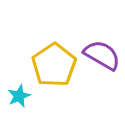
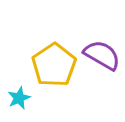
cyan star: moved 2 px down
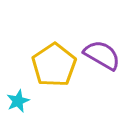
cyan star: moved 1 px left, 3 px down
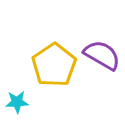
cyan star: moved 1 px left, 1 px down; rotated 20 degrees clockwise
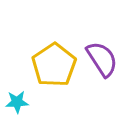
purple semicircle: moved 4 px down; rotated 27 degrees clockwise
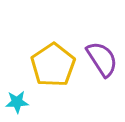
yellow pentagon: moved 1 px left
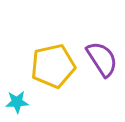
yellow pentagon: moved 1 px down; rotated 21 degrees clockwise
